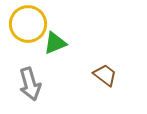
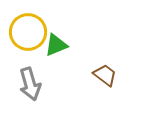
yellow circle: moved 8 px down
green triangle: moved 1 px right, 2 px down
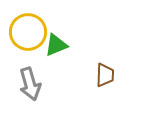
brown trapezoid: rotated 55 degrees clockwise
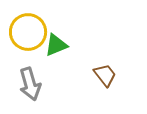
brown trapezoid: rotated 40 degrees counterclockwise
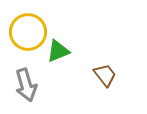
green triangle: moved 2 px right, 6 px down
gray arrow: moved 4 px left, 1 px down
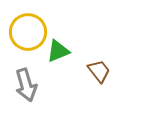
brown trapezoid: moved 6 px left, 4 px up
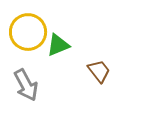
green triangle: moved 6 px up
gray arrow: rotated 12 degrees counterclockwise
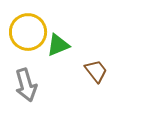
brown trapezoid: moved 3 px left
gray arrow: rotated 12 degrees clockwise
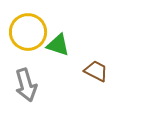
green triangle: rotated 40 degrees clockwise
brown trapezoid: rotated 25 degrees counterclockwise
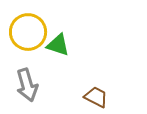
brown trapezoid: moved 26 px down
gray arrow: moved 1 px right
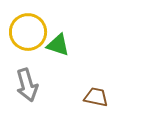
brown trapezoid: rotated 15 degrees counterclockwise
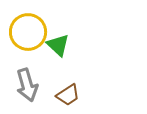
green triangle: rotated 25 degrees clockwise
brown trapezoid: moved 28 px left, 2 px up; rotated 135 degrees clockwise
